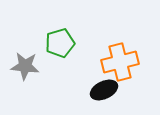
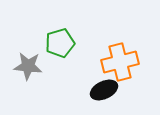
gray star: moved 3 px right
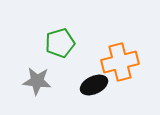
gray star: moved 9 px right, 15 px down
black ellipse: moved 10 px left, 5 px up
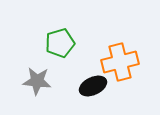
black ellipse: moved 1 px left, 1 px down
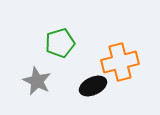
gray star: rotated 20 degrees clockwise
